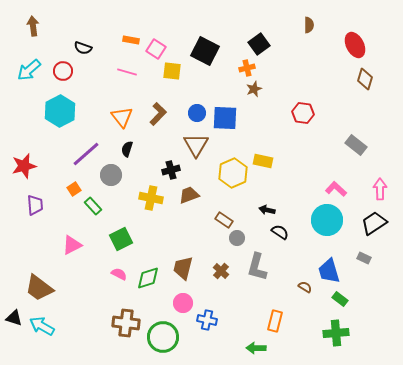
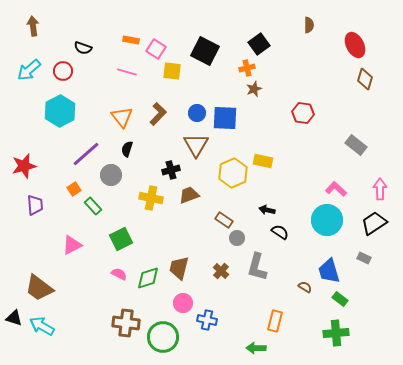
brown trapezoid at (183, 268): moved 4 px left
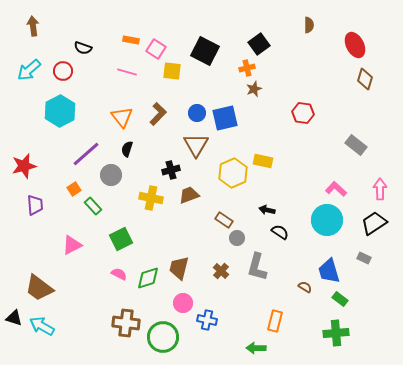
blue square at (225, 118): rotated 16 degrees counterclockwise
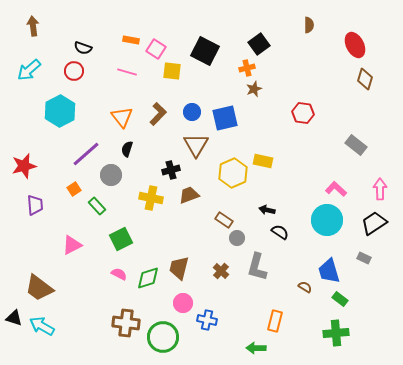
red circle at (63, 71): moved 11 px right
blue circle at (197, 113): moved 5 px left, 1 px up
green rectangle at (93, 206): moved 4 px right
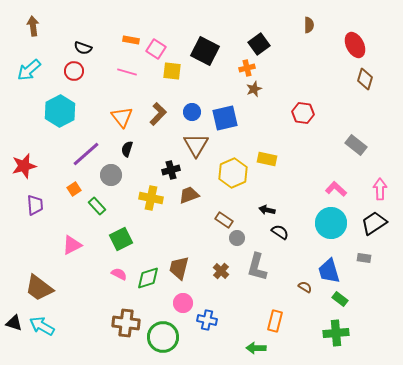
yellow rectangle at (263, 161): moved 4 px right, 2 px up
cyan circle at (327, 220): moved 4 px right, 3 px down
gray rectangle at (364, 258): rotated 16 degrees counterclockwise
black triangle at (14, 318): moved 5 px down
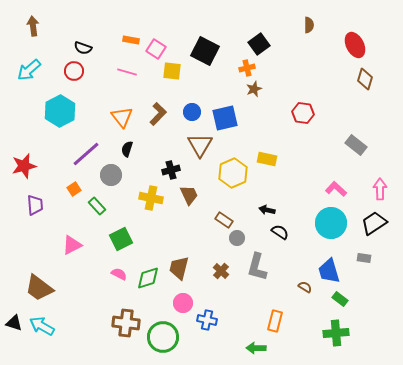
brown triangle at (196, 145): moved 4 px right
brown trapezoid at (189, 195): rotated 85 degrees clockwise
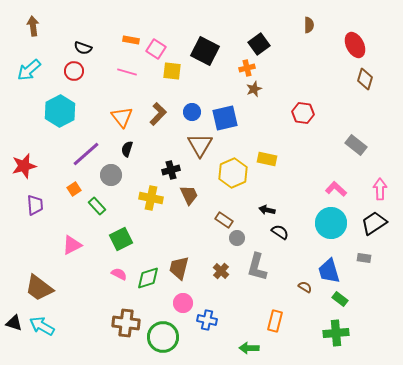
green arrow at (256, 348): moved 7 px left
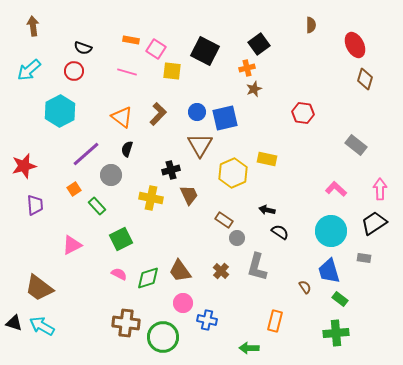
brown semicircle at (309, 25): moved 2 px right
blue circle at (192, 112): moved 5 px right
orange triangle at (122, 117): rotated 15 degrees counterclockwise
cyan circle at (331, 223): moved 8 px down
brown trapezoid at (179, 268): moved 1 px right, 3 px down; rotated 50 degrees counterclockwise
brown semicircle at (305, 287): rotated 24 degrees clockwise
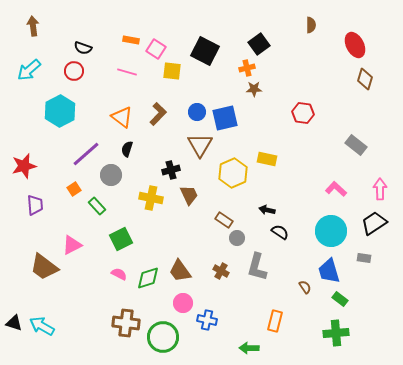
brown star at (254, 89): rotated 21 degrees clockwise
brown cross at (221, 271): rotated 14 degrees counterclockwise
brown trapezoid at (39, 288): moved 5 px right, 21 px up
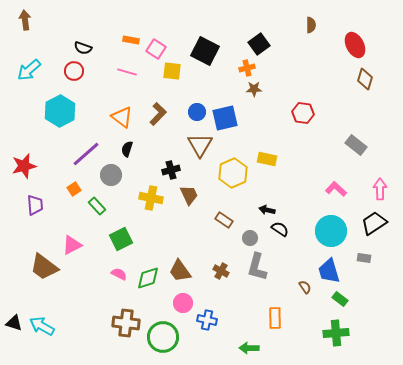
brown arrow at (33, 26): moved 8 px left, 6 px up
black semicircle at (280, 232): moved 3 px up
gray circle at (237, 238): moved 13 px right
orange rectangle at (275, 321): moved 3 px up; rotated 15 degrees counterclockwise
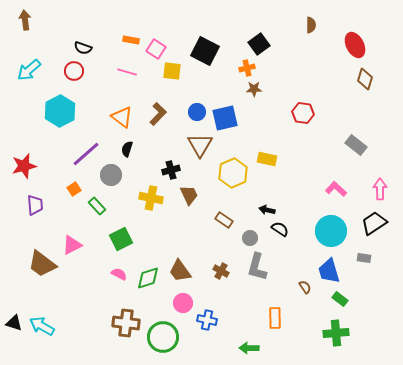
brown trapezoid at (44, 267): moved 2 px left, 3 px up
